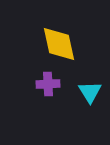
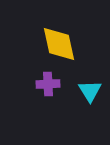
cyan triangle: moved 1 px up
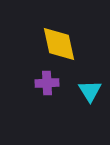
purple cross: moved 1 px left, 1 px up
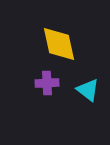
cyan triangle: moved 2 px left, 1 px up; rotated 20 degrees counterclockwise
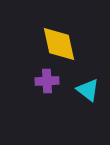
purple cross: moved 2 px up
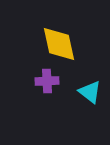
cyan triangle: moved 2 px right, 2 px down
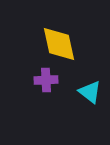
purple cross: moved 1 px left, 1 px up
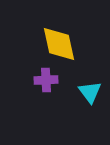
cyan triangle: rotated 15 degrees clockwise
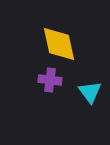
purple cross: moved 4 px right; rotated 10 degrees clockwise
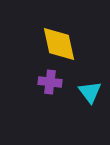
purple cross: moved 2 px down
